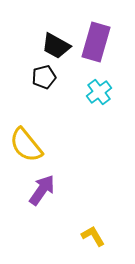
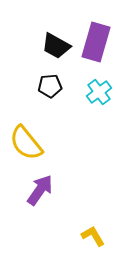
black pentagon: moved 6 px right, 9 px down; rotated 10 degrees clockwise
yellow semicircle: moved 2 px up
purple arrow: moved 2 px left
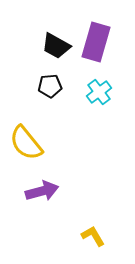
purple arrow: moved 2 px right, 1 px down; rotated 40 degrees clockwise
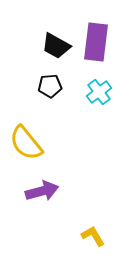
purple rectangle: rotated 9 degrees counterclockwise
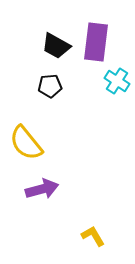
cyan cross: moved 18 px right, 11 px up; rotated 20 degrees counterclockwise
purple arrow: moved 2 px up
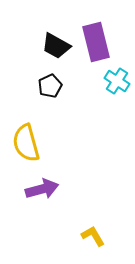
purple rectangle: rotated 21 degrees counterclockwise
black pentagon: rotated 20 degrees counterclockwise
yellow semicircle: rotated 24 degrees clockwise
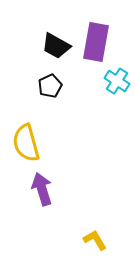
purple rectangle: rotated 24 degrees clockwise
purple arrow: rotated 92 degrees counterclockwise
yellow L-shape: moved 2 px right, 4 px down
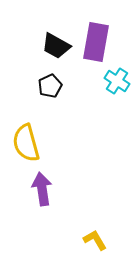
purple arrow: rotated 8 degrees clockwise
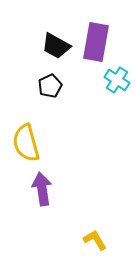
cyan cross: moved 1 px up
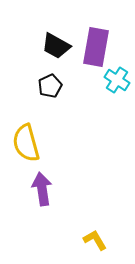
purple rectangle: moved 5 px down
